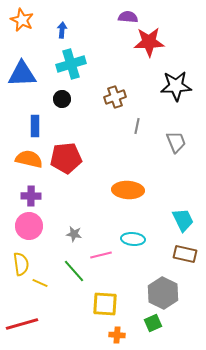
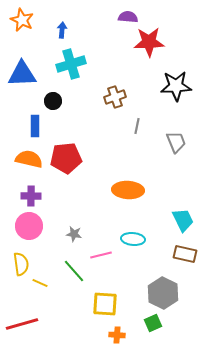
black circle: moved 9 px left, 2 px down
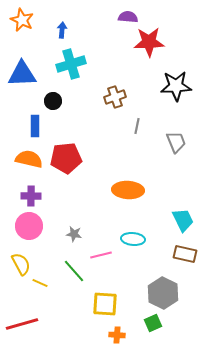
yellow semicircle: rotated 20 degrees counterclockwise
